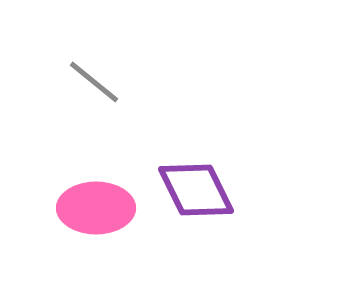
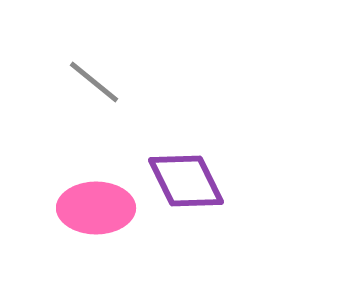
purple diamond: moved 10 px left, 9 px up
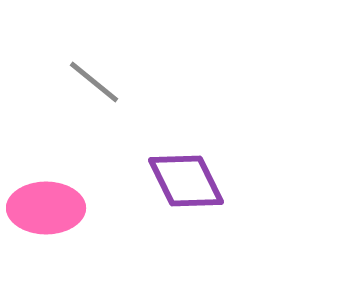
pink ellipse: moved 50 px left
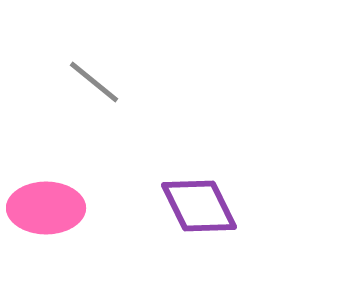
purple diamond: moved 13 px right, 25 px down
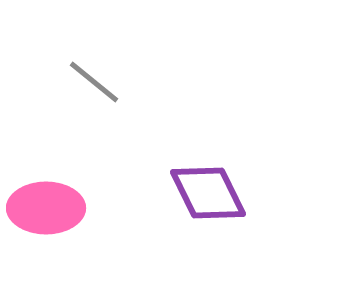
purple diamond: moved 9 px right, 13 px up
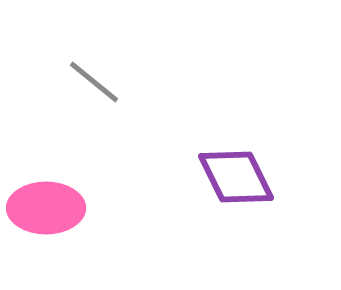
purple diamond: moved 28 px right, 16 px up
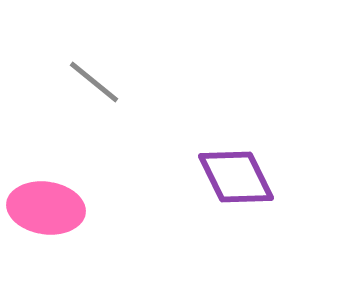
pink ellipse: rotated 8 degrees clockwise
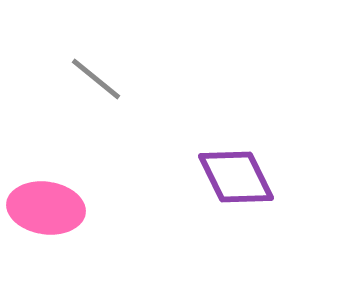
gray line: moved 2 px right, 3 px up
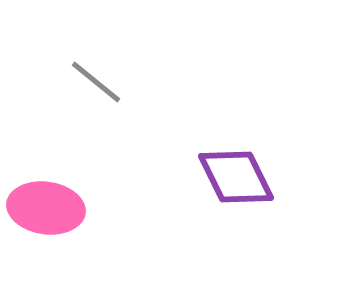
gray line: moved 3 px down
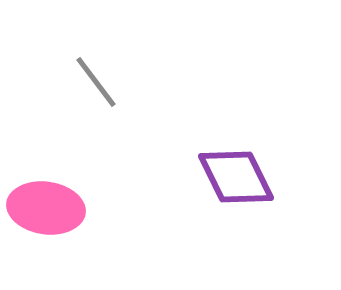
gray line: rotated 14 degrees clockwise
